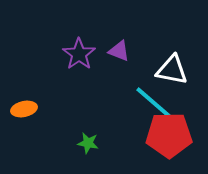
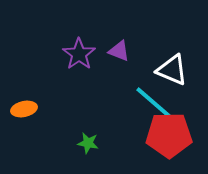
white triangle: rotated 12 degrees clockwise
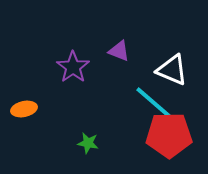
purple star: moved 6 px left, 13 px down
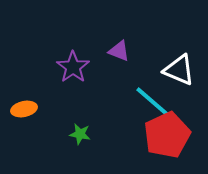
white triangle: moved 7 px right
red pentagon: moved 2 px left; rotated 24 degrees counterclockwise
green star: moved 8 px left, 9 px up
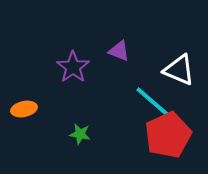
red pentagon: moved 1 px right
